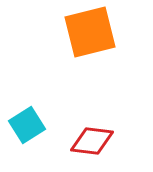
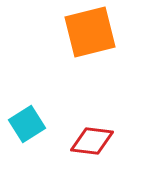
cyan square: moved 1 px up
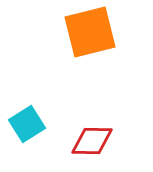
red diamond: rotated 6 degrees counterclockwise
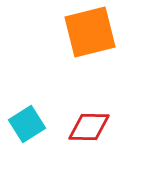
red diamond: moved 3 px left, 14 px up
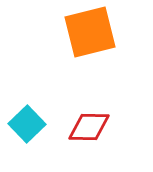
cyan square: rotated 12 degrees counterclockwise
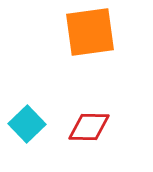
orange square: rotated 6 degrees clockwise
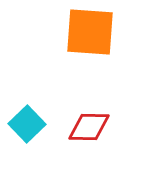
orange square: rotated 12 degrees clockwise
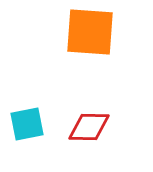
cyan square: rotated 33 degrees clockwise
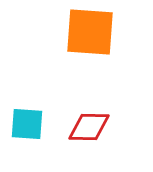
cyan square: rotated 15 degrees clockwise
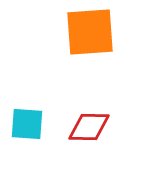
orange square: rotated 8 degrees counterclockwise
